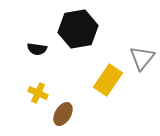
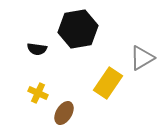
gray triangle: rotated 20 degrees clockwise
yellow rectangle: moved 3 px down
brown ellipse: moved 1 px right, 1 px up
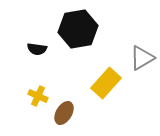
yellow rectangle: moved 2 px left; rotated 8 degrees clockwise
yellow cross: moved 3 px down
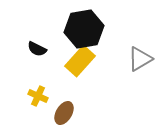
black hexagon: moved 6 px right
black semicircle: rotated 18 degrees clockwise
gray triangle: moved 2 px left, 1 px down
yellow rectangle: moved 26 px left, 22 px up
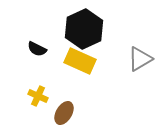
black hexagon: rotated 15 degrees counterclockwise
yellow rectangle: rotated 72 degrees clockwise
